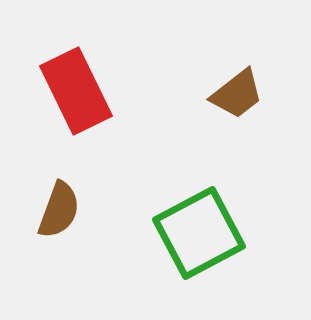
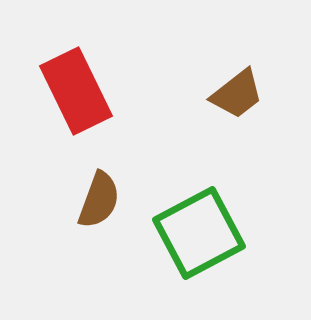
brown semicircle: moved 40 px right, 10 px up
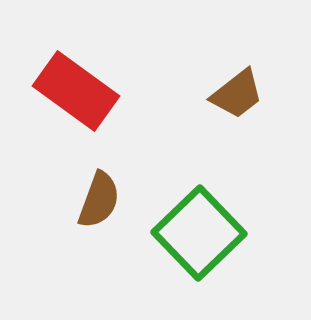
red rectangle: rotated 28 degrees counterclockwise
green square: rotated 16 degrees counterclockwise
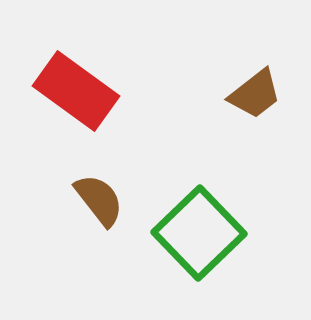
brown trapezoid: moved 18 px right
brown semicircle: rotated 58 degrees counterclockwise
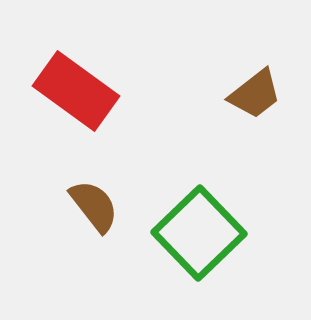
brown semicircle: moved 5 px left, 6 px down
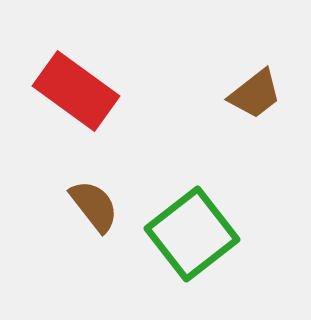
green square: moved 7 px left, 1 px down; rotated 6 degrees clockwise
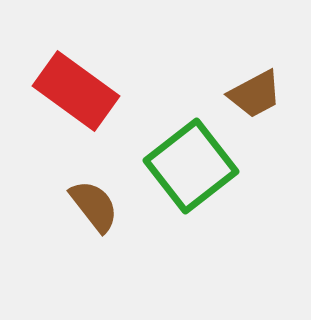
brown trapezoid: rotated 10 degrees clockwise
green square: moved 1 px left, 68 px up
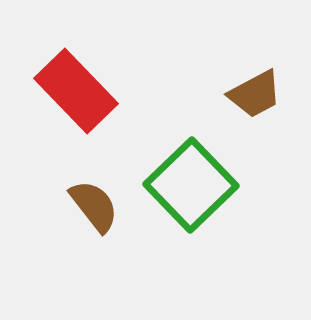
red rectangle: rotated 10 degrees clockwise
green square: moved 19 px down; rotated 6 degrees counterclockwise
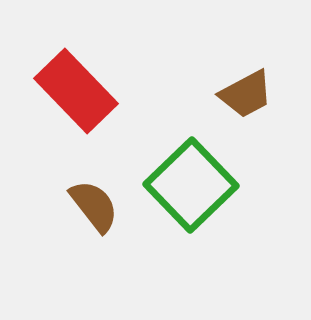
brown trapezoid: moved 9 px left
